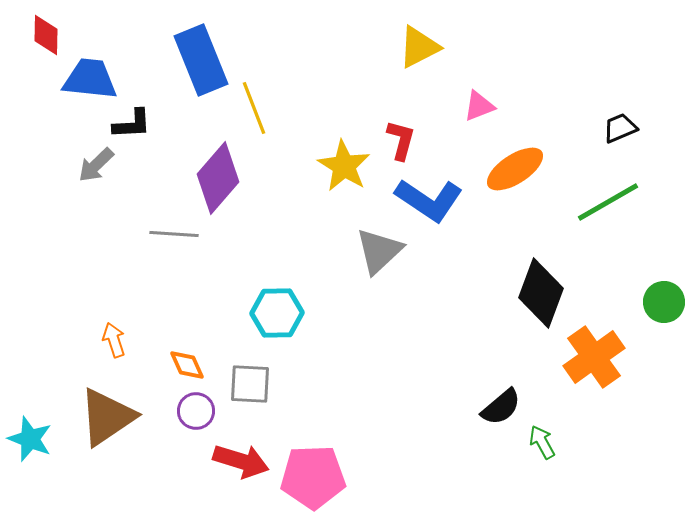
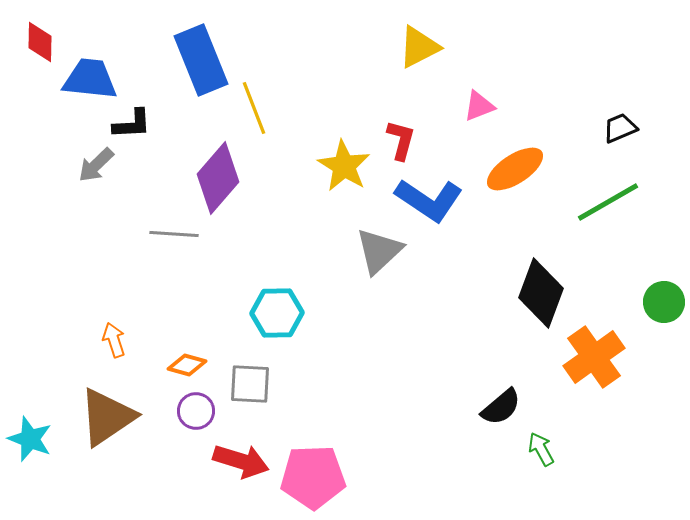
red diamond: moved 6 px left, 7 px down
orange diamond: rotated 51 degrees counterclockwise
green arrow: moved 1 px left, 7 px down
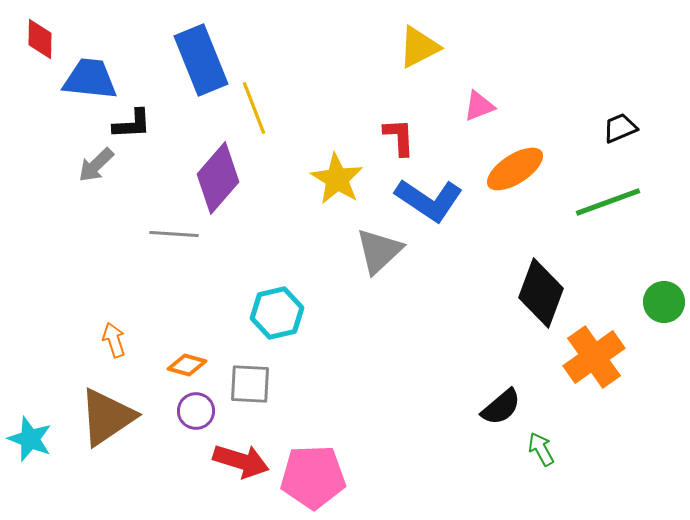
red diamond: moved 3 px up
red L-shape: moved 2 px left, 3 px up; rotated 18 degrees counterclockwise
yellow star: moved 7 px left, 13 px down
green line: rotated 10 degrees clockwise
cyan hexagon: rotated 12 degrees counterclockwise
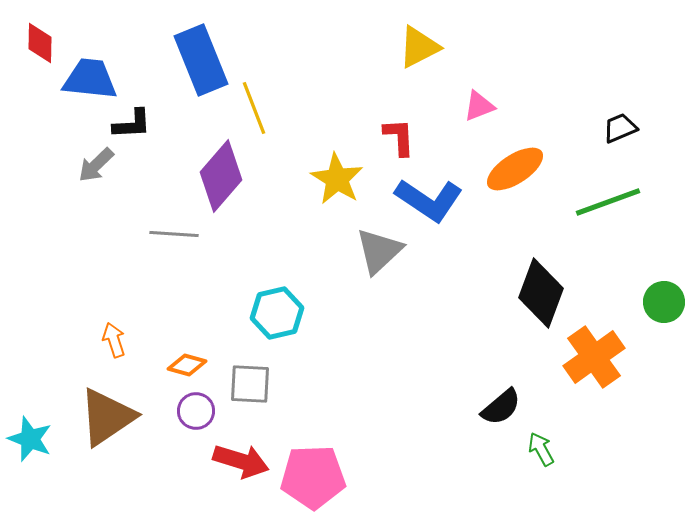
red diamond: moved 4 px down
purple diamond: moved 3 px right, 2 px up
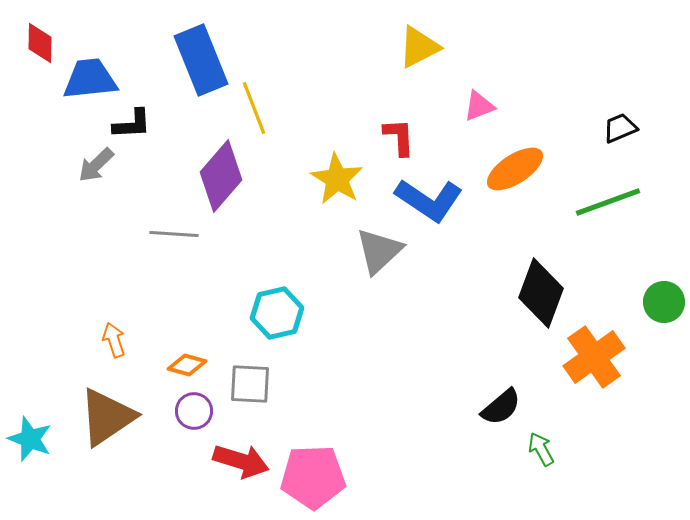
blue trapezoid: rotated 12 degrees counterclockwise
purple circle: moved 2 px left
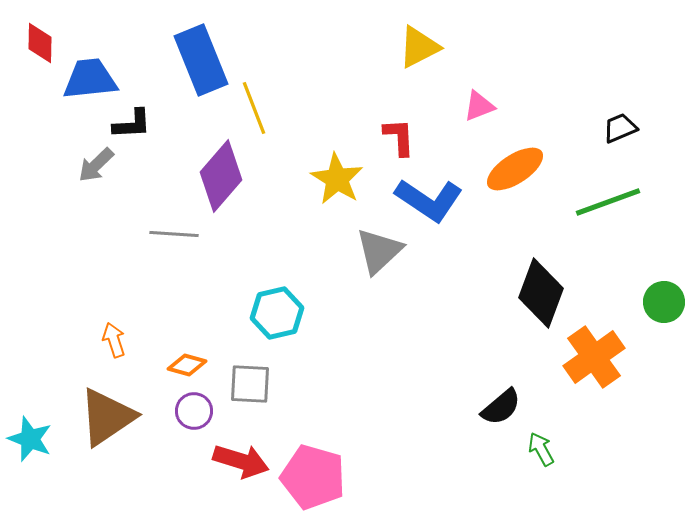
pink pentagon: rotated 18 degrees clockwise
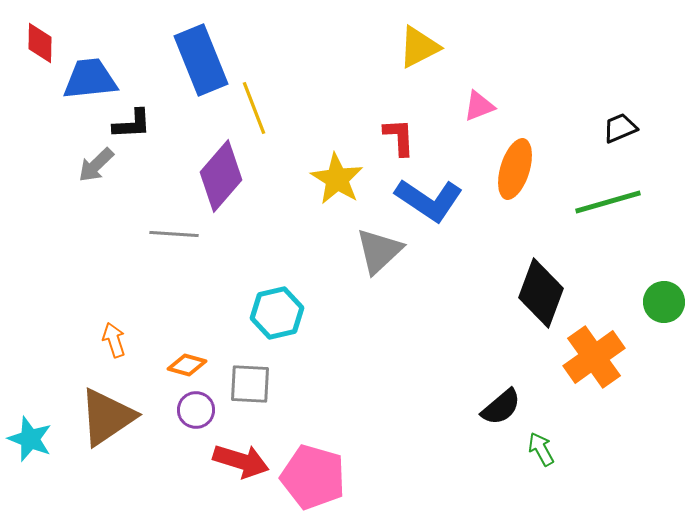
orange ellipse: rotated 40 degrees counterclockwise
green line: rotated 4 degrees clockwise
purple circle: moved 2 px right, 1 px up
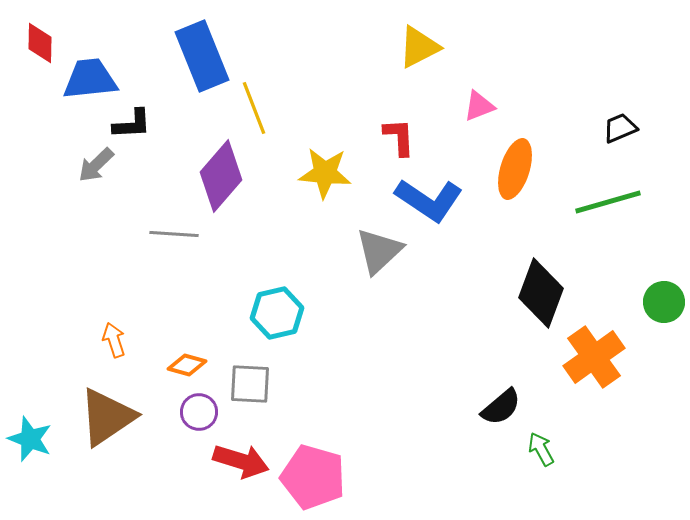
blue rectangle: moved 1 px right, 4 px up
yellow star: moved 12 px left, 6 px up; rotated 26 degrees counterclockwise
purple circle: moved 3 px right, 2 px down
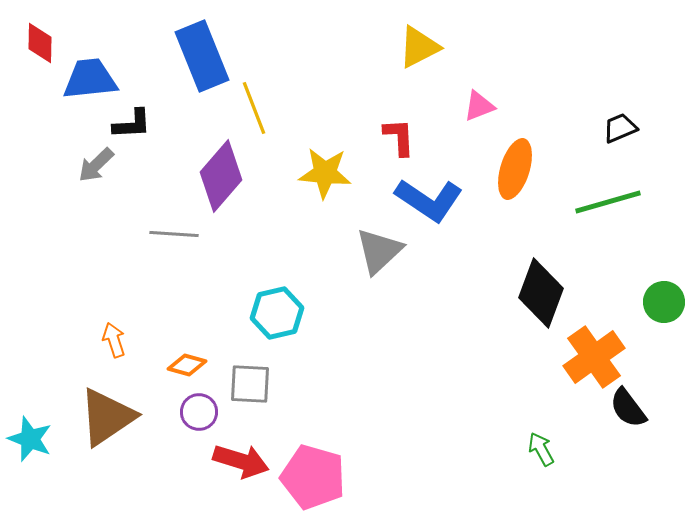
black semicircle: moved 127 px right, 1 px down; rotated 93 degrees clockwise
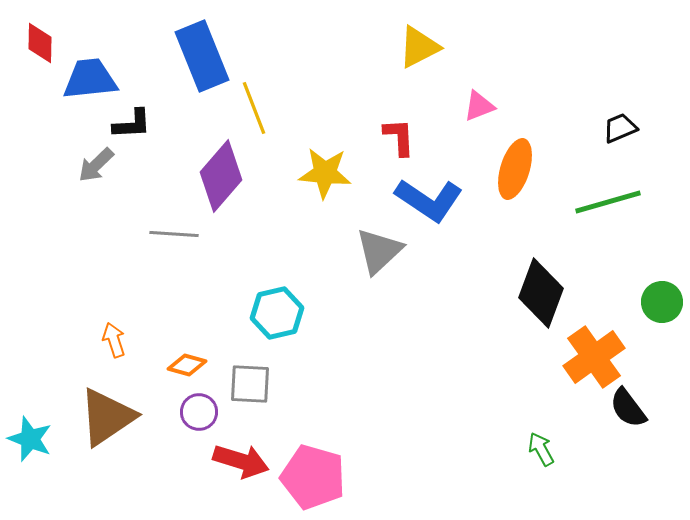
green circle: moved 2 px left
